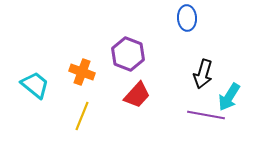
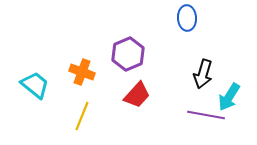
purple hexagon: rotated 16 degrees clockwise
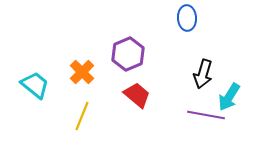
orange cross: rotated 25 degrees clockwise
red trapezoid: rotated 92 degrees counterclockwise
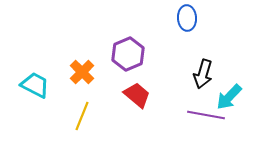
cyan trapezoid: rotated 12 degrees counterclockwise
cyan arrow: rotated 12 degrees clockwise
